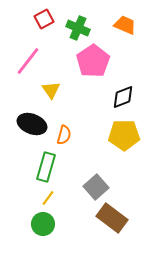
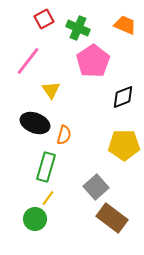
black ellipse: moved 3 px right, 1 px up
yellow pentagon: moved 10 px down
green circle: moved 8 px left, 5 px up
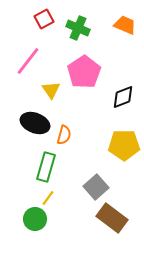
pink pentagon: moved 9 px left, 11 px down
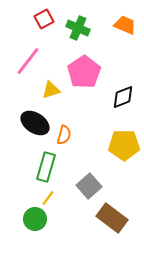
yellow triangle: rotated 48 degrees clockwise
black ellipse: rotated 12 degrees clockwise
gray square: moved 7 px left, 1 px up
